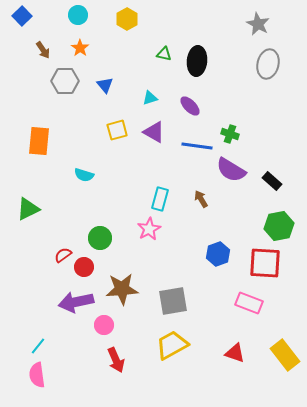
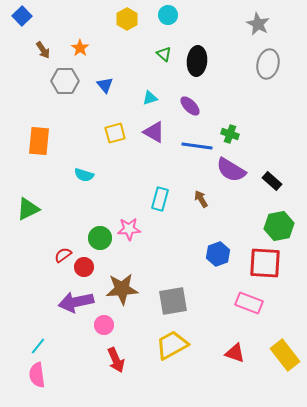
cyan circle at (78, 15): moved 90 px right
green triangle at (164, 54): rotated 28 degrees clockwise
yellow square at (117, 130): moved 2 px left, 3 px down
pink star at (149, 229): moved 20 px left; rotated 25 degrees clockwise
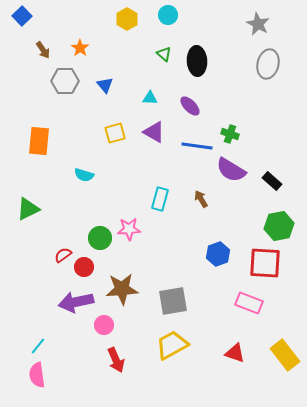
black ellipse at (197, 61): rotated 8 degrees counterclockwise
cyan triangle at (150, 98): rotated 21 degrees clockwise
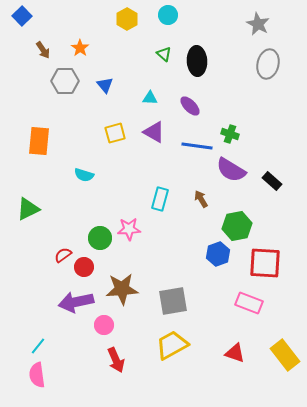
green hexagon at (279, 226): moved 42 px left
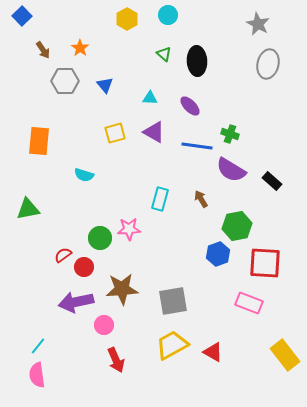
green triangle at (28, 209): rotated 15 degrees clockwise
red triangle at (235, 353): moved 22 px left, 1 px up; rotated 10 degrees clockwise
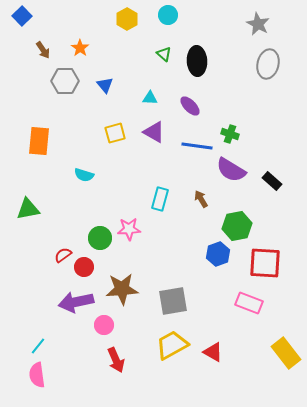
yellow rectangle at (285, 355): moved 1 px right, 2 px up
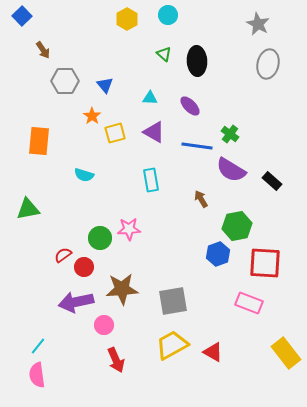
orange star at (80, 48): moved 12 px right, 68 px down
green cross at (230, 134): rotated 18 degrees clockwise
cyan rectangle at (160, 199): moved 9 px left, 19 px up; rotated 25 degrees counterclockwise
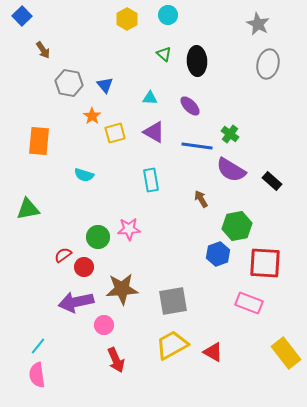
gray hexagon at (65, 81): moved 4 px right, 2 px down; rotated 12 degrees clockwise
green circle at (100, 238): moved 2 px left, 1 px up
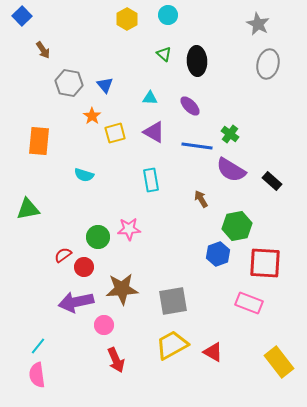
yellow rectangle at (286, 353): moved 7 px left, 9 px down
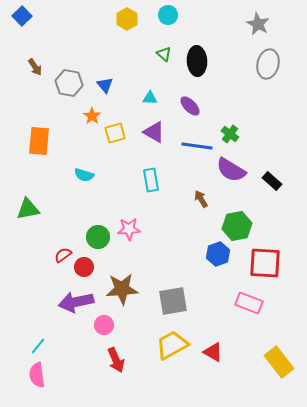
brown arrow at (43, 50): moved 8 px left, 17 px down
